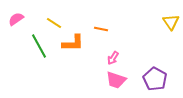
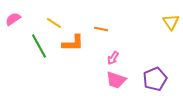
pink semicircle: moved 3 px left
purple pentagon: rotated 20 degrees clockwise
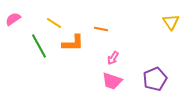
pink trapezoid: moved 4 px left, 1 px down
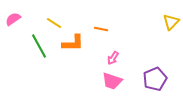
yellow triangle: rotated 18 degrees clockwise
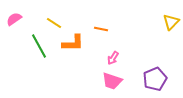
pink semicircle: moved 1 px right
